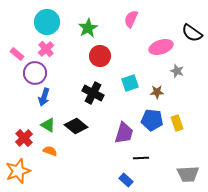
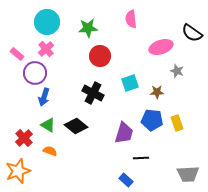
pink semicircle: rotated 30 degrees counterclockwise
green star: rotated 24 degrees clockwise
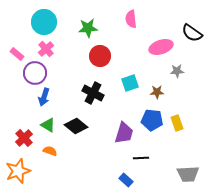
cyan circle: moved 3 px left
gray star: rotated 24 degrees counterclockwise
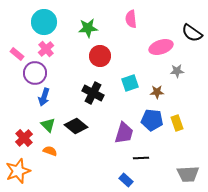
green triangle: rotated 14 degrees clockwise
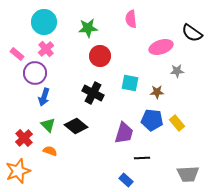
cyan square: rotated 30 degrees clockwise
yellow rectangle: rotated 21 degrees counterclockwise
black line: moved 1 px right
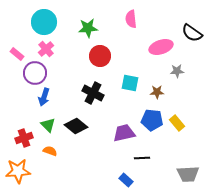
purple trapezoid: rotated 120 degrees counterclockwise
red cross: rotated 24 degrees clockwise
orange star: rotated 15 degrees clockwise
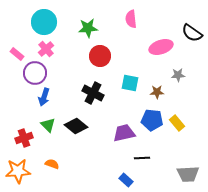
gray star: moved 1 px right, 4 px down
orange semicircle: moved 2 px right, 13 px down
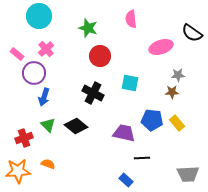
cyan circle: moved 5 px left, 6 px up
green star: rotated 24 degrees clockwise
purple circle: moved 1 px left
brown star: moved 15 px right
purple trapezoid: rotated 25 degrees clockwise
orange semicircle: moved 4 px left
